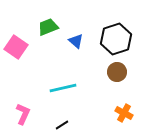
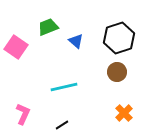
black hexagon: moved 3 px right, 1 px up
cyan line: moved 1 px right, 1 px up
orange cross: rotated 18 degrees clockwise
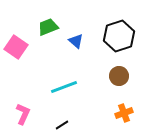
black hexagon: moved 2 px up
brown circle: moved 2 px right, 4 px down
cyan line: rotated 8 degrees counterclockwise
orange cross: rotated 24 degrees clockwise
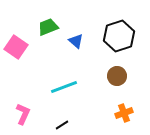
brown circle: moved 2 px left
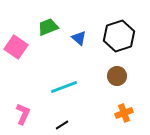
blue triangle: moved 3 px right, 3 px up
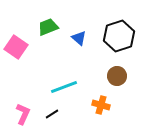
orange cross: moved 23 px left, 8 px up; rotated 36 degrees clockwise
black line: moved 10 px left, 11 px up
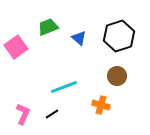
pink square: rotated 20 degrees clockwise
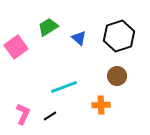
green trapezoid: rotated 10 degrees counterclockwise
orange cross: rotated 18 degrees counterclockwise
black line: moved 2 px left, 2 px down
